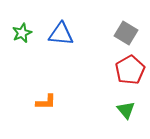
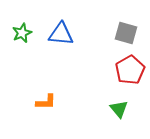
gray square: rotated 15 degrees counterclockwise
green triangle: moved 7 px left, 1 px up
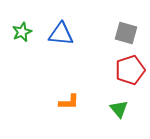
green star: moved 1 px up
red pentagon: rotated 12 degrees clockwise
orange L-shape: moved 23 px right
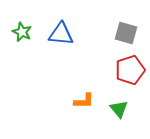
green star: rotated 24 degrees counterclockwise
orange L-shape: moved 15 px right, 1 px up
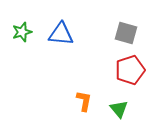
green star: rotated 30 degrees clockwise
orange L-shape: rotated 80 degrees counterclockwise
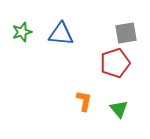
gray square: rotated 25 degrees counterclockwise
red pentagon: moved 15 px left, 7 px up
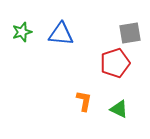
gray square: moved 4 px right
green triangle: rotated 24 degrees counterclockwise
